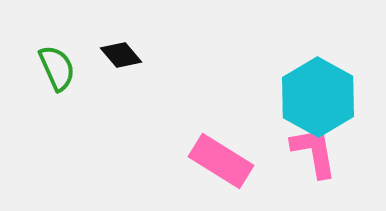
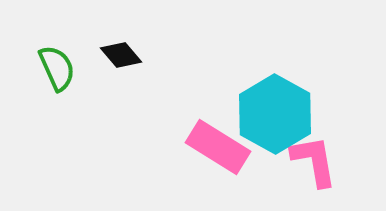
cyan hexagon: moved 43 px left, 17 px down
pink L-shape: moved 9 px down
pink rectangle: moved 3 px left, 14 px up
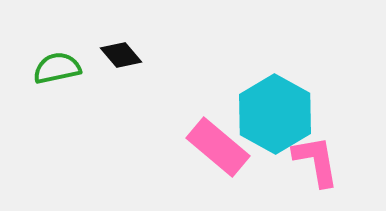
green semicircle: rotated 78 degrees counterclockwise
pink rectangle: rotated 8 degrees clockwise
pink L-shape: moved 2 px right
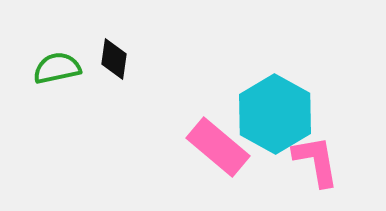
black diamond: moved 7 px left, 4 px down; rotated 48 degrees clockwise
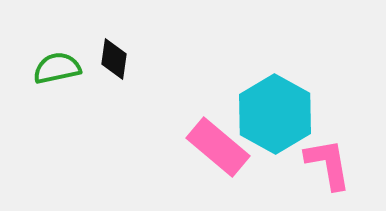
pink L-shape: moved 12 px right, 3 px down
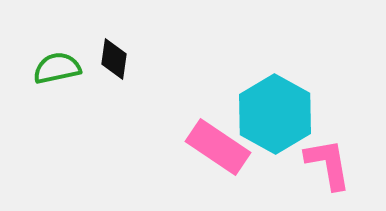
pink rectangle: rotated 6 degrees counterclockwise
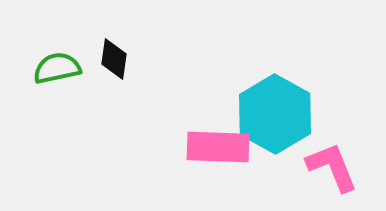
pink rectangle: rotated 32 degrees counterclockwise
pink L-shape: moved 4 px right, 3 px down; rotated 12 degrees counterclockwise
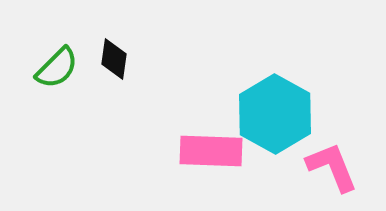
green semicircle: rotated 147 degrees clockwise
pink rectangle: moved 7 px left, 4 px down
